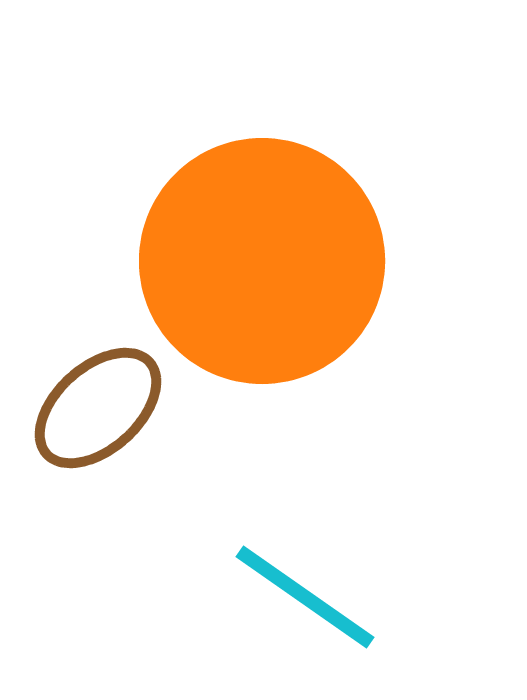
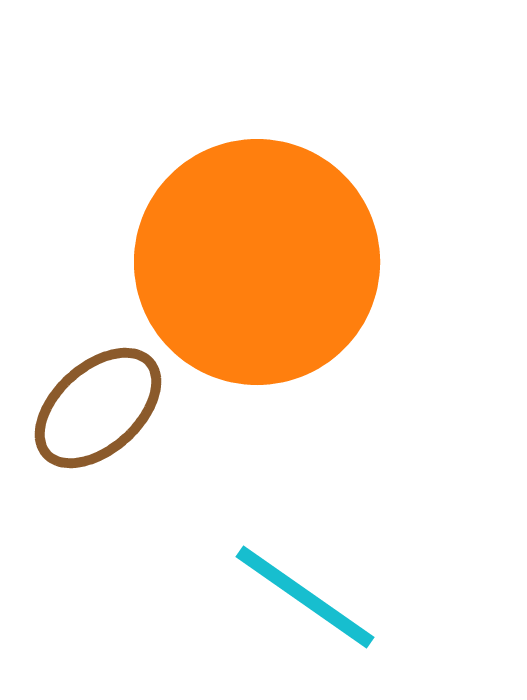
orange circle: moved 5 px left, 1 px down
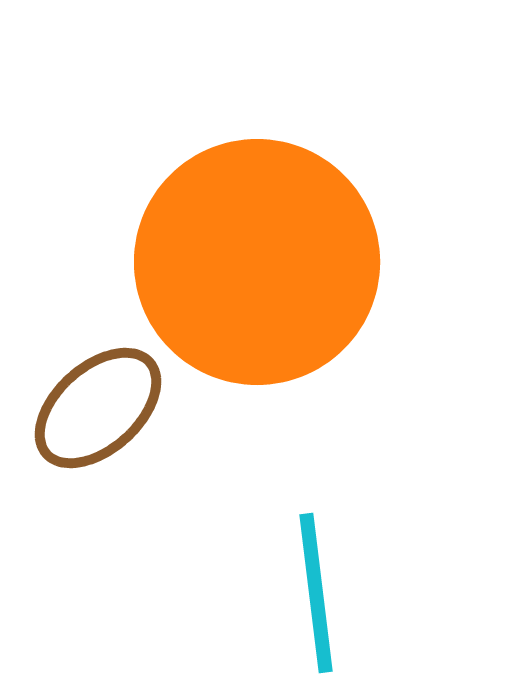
cyan line: moved 11 px right, 4 px up; rotated 48 degrees clockwise
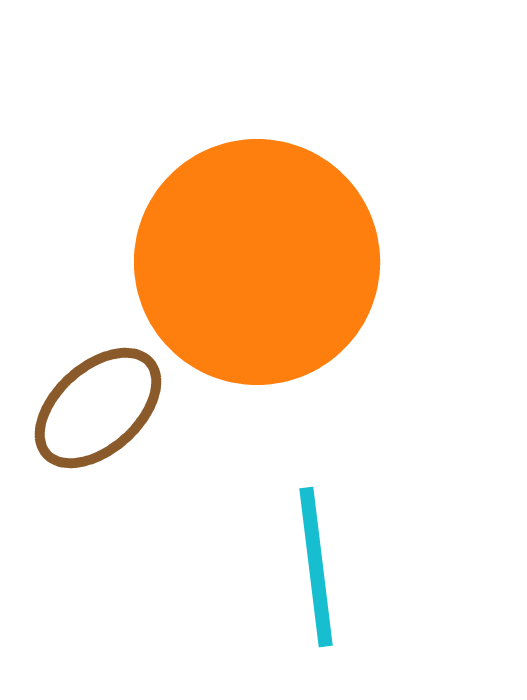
cyan line: moved 26 px up
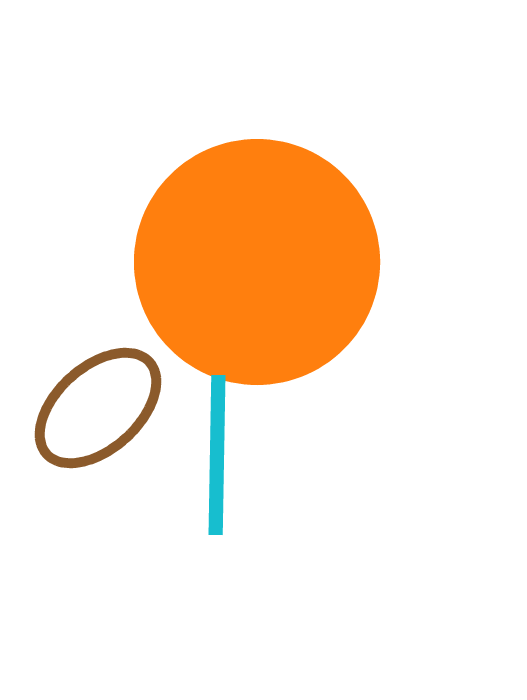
cyan line: moved 99 px left, 112 px up; rotated 8 degrees clockwise
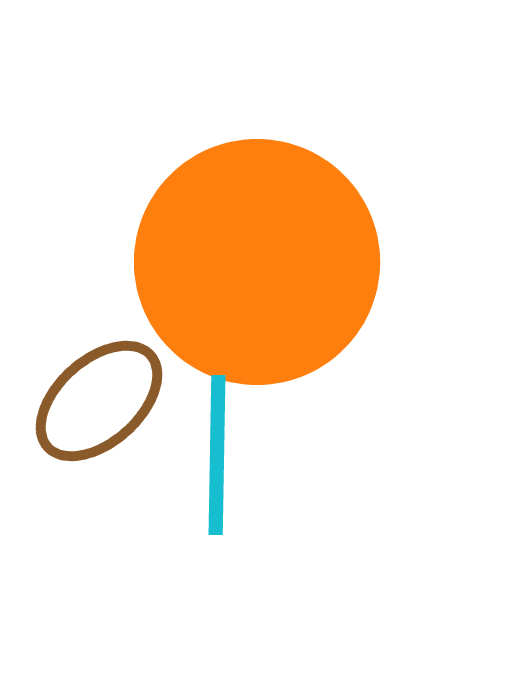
brown ellipse: moved 1 px right, 7 px up
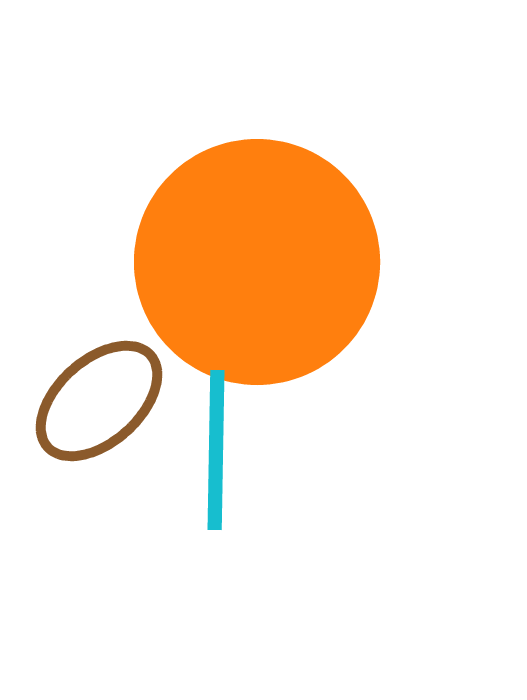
cyan line: moved 1 px left, 5 px up
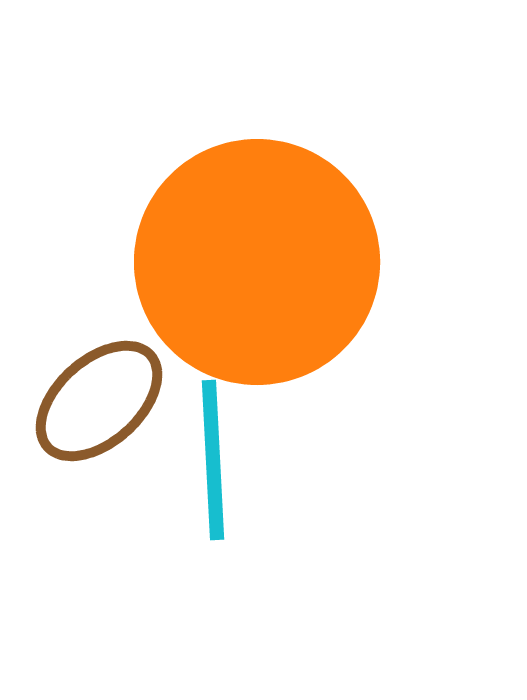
cyan line: moved 3 px left, 10 px down; rotated 4 degrees counterclockwise
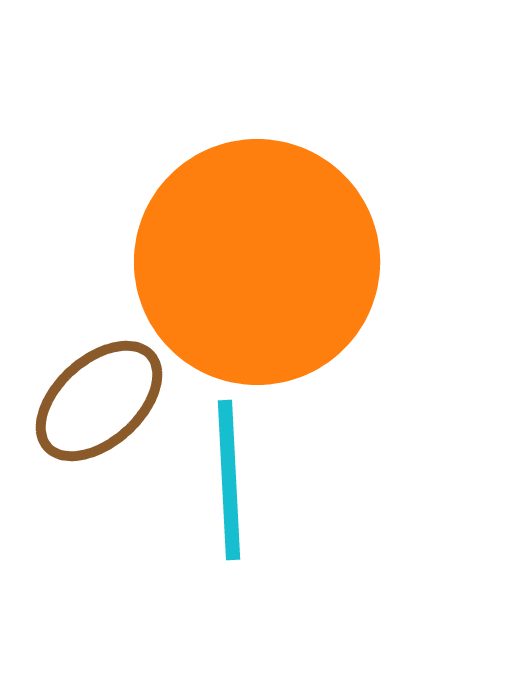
cyan line: moved 16 px right, 20 px down
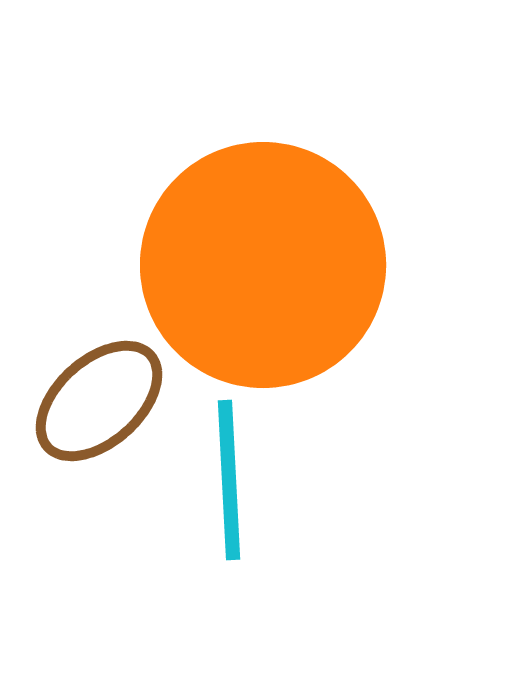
orange circle: moved 6 px right, 3 px down
